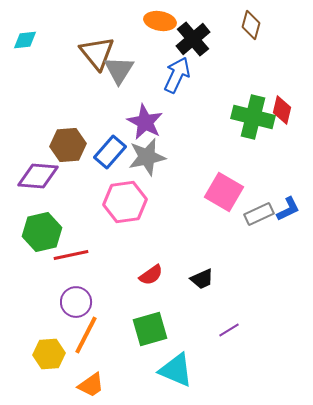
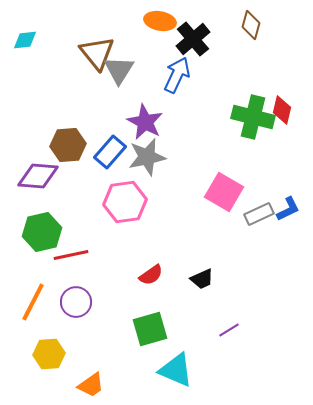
orange line: moved 53 px left, 33 px up
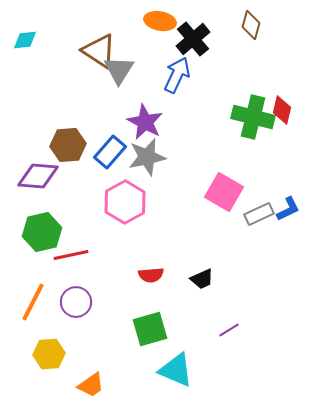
brown triangle: moved 2 px right, 2 px up; rotated 18 degrees counterclockwise
pink hexagon: rotated 21 degrees counterclockwise
red semicircle: rotated 30 degrees clockwise
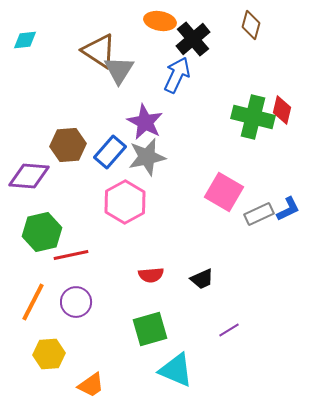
purple diamond: moved 9 px left
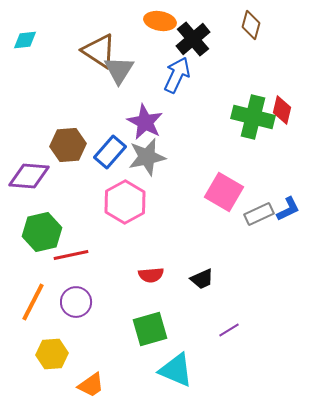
yellow hexagon: moved 3 px right
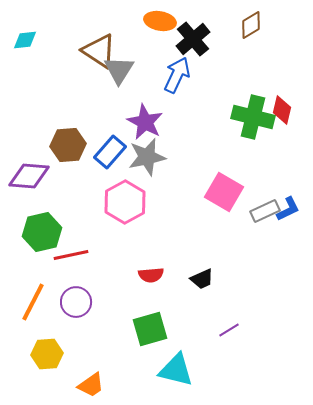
brown diamond: rotated 44 degrees clockwise
gray rectangle: moved 6 px right, 3 px up
yellow hexagon: moved 5 px left
cyan triangle: rotated 9 degrees counterclockwise
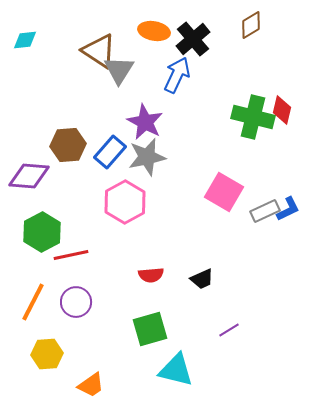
orange ellipse: moved 6 px left, 10 px down
green hexagon: rotated 15 degrees counterclockwise
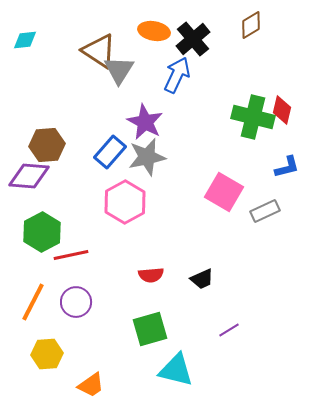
brown hexagon: moved 21 px left
blue L-shape: moved 1 px left, 42 px up; rotated 12 degrees clockwise
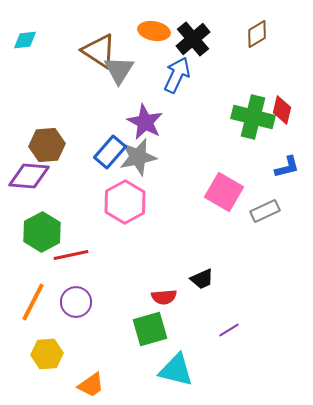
brown diamond: moved 6 px right, 9 px down
gray star: moved 9 px left
red semicircle: moved 13 px right, 22 px down
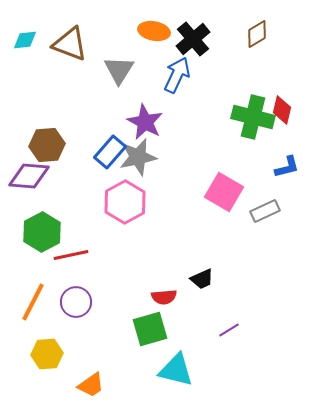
brown triangle: moved 29 px left, 7 px up; rotated 12 degrees counterclockwise
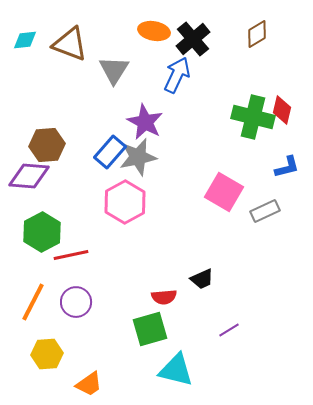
gray triangle: moved 5 px left
orange trapezoid: moved 2 px left, 1 px up
